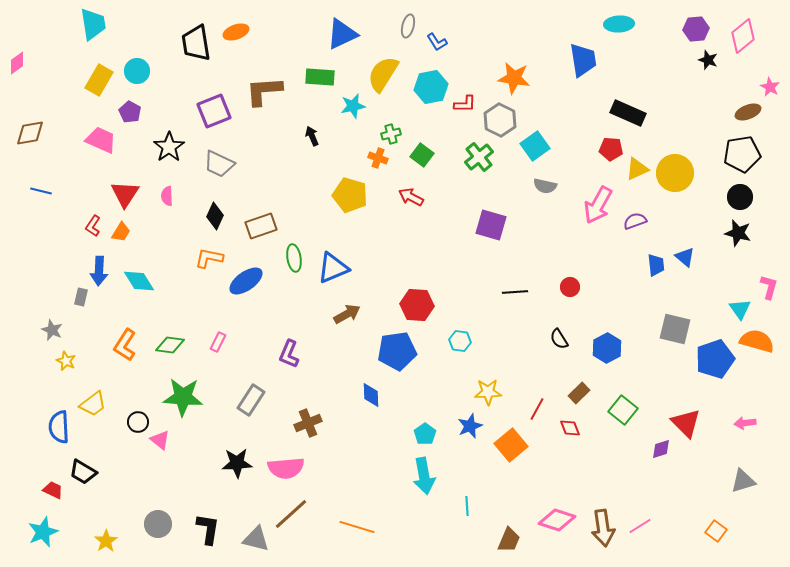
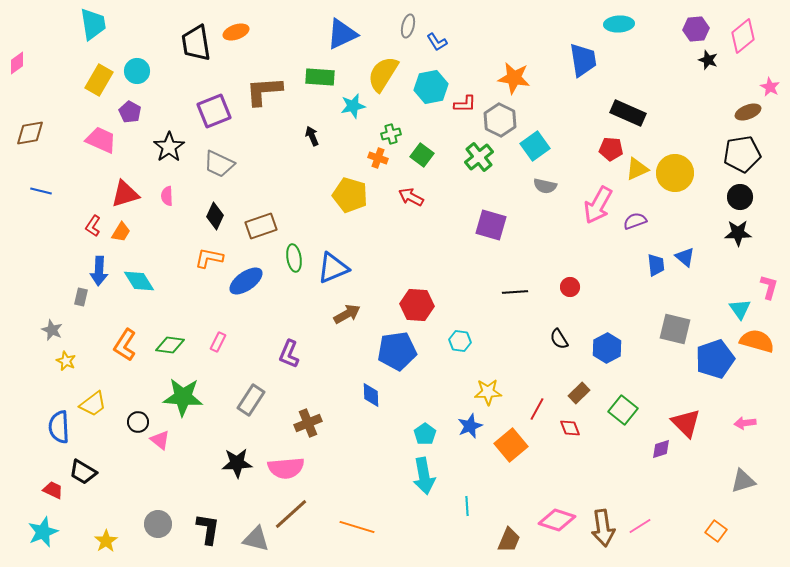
red triangle at (125, 194): rotated 40 degrees clockwise
black star at (738, 233): rotated 16 degrees counterclockwise
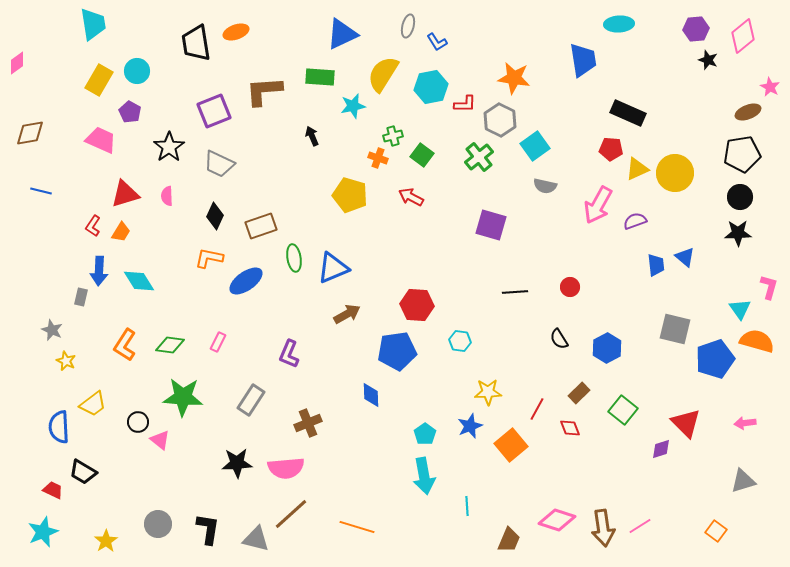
green cross at (391, 134): moved 2 px right, 2 px down
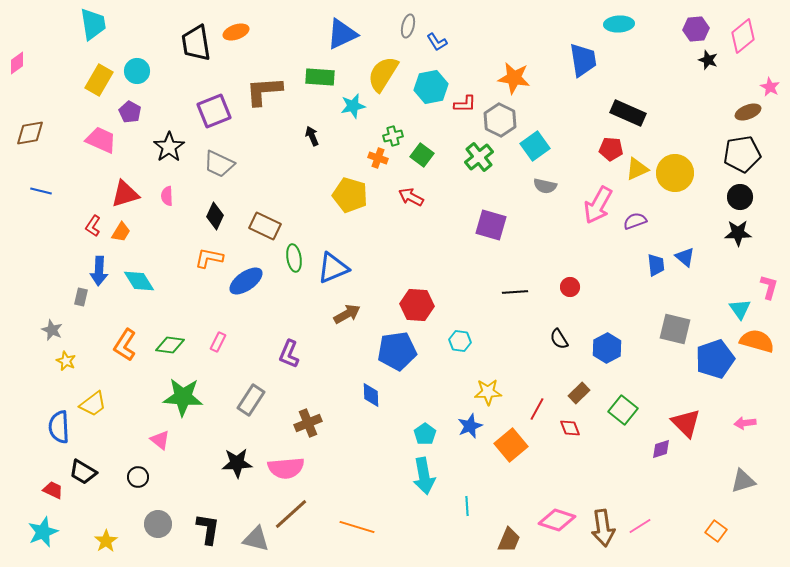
brown rectangle at (261, 226): moved 4 px right; rotated 44 degrees clockwise
black circle at (138, 422): moved 55 px down
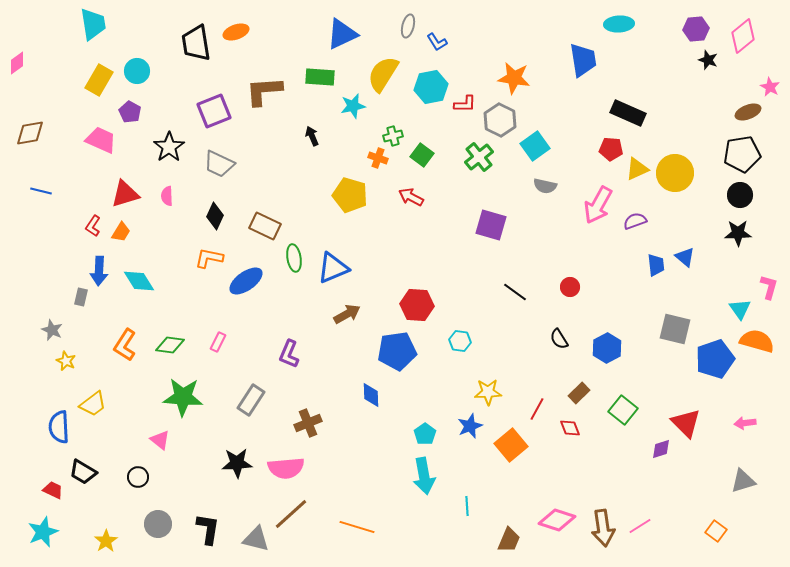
black circle at (740, 197): moved 2 px up
black line at (515, 292): rotated 40 degrees clockwise
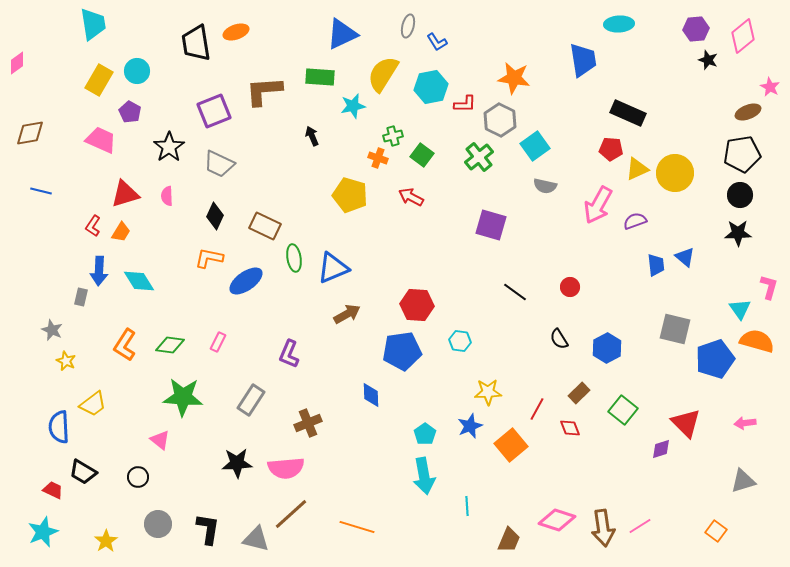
blue pentagon at (397, 351): moved 5 px right
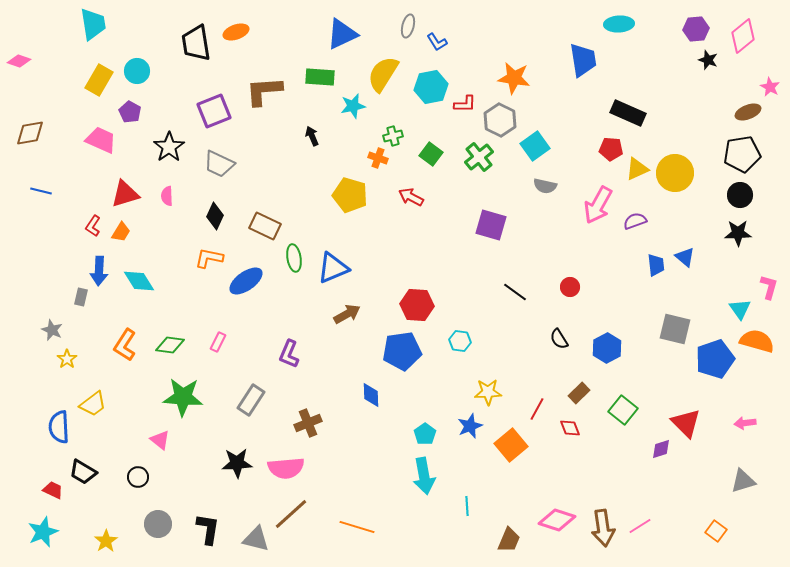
pink diamond at (17, 63): moved 2 px right, 2 px up; rotated 55 degrees clockwise
green square at (422, 155): moved 9 px right, 1 px up
yellow star at (66, 361): moved 1 px right, 2 px up; rotated 12 degrees clockwise
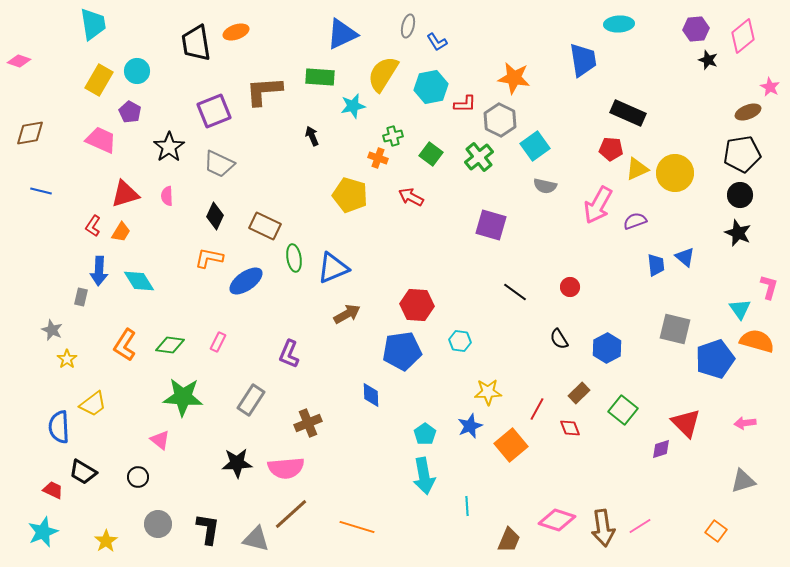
black star at (738, 233): rotated 24 degrees clockwise
